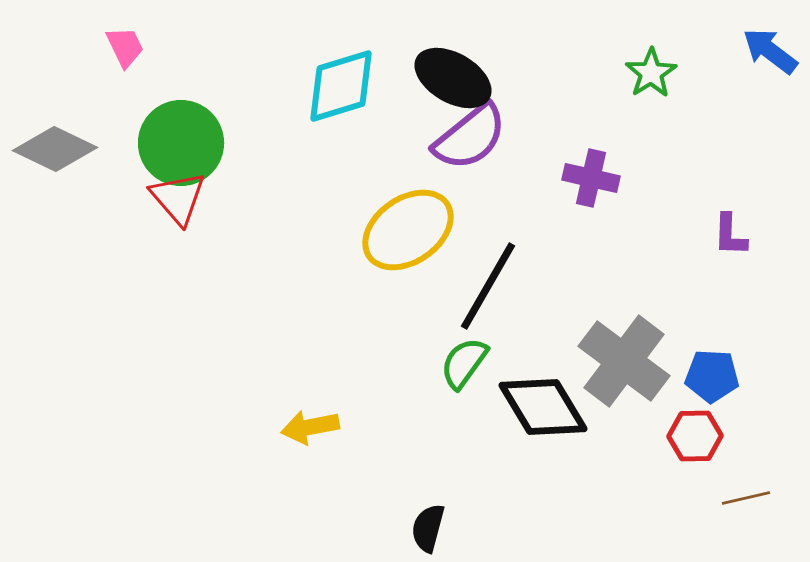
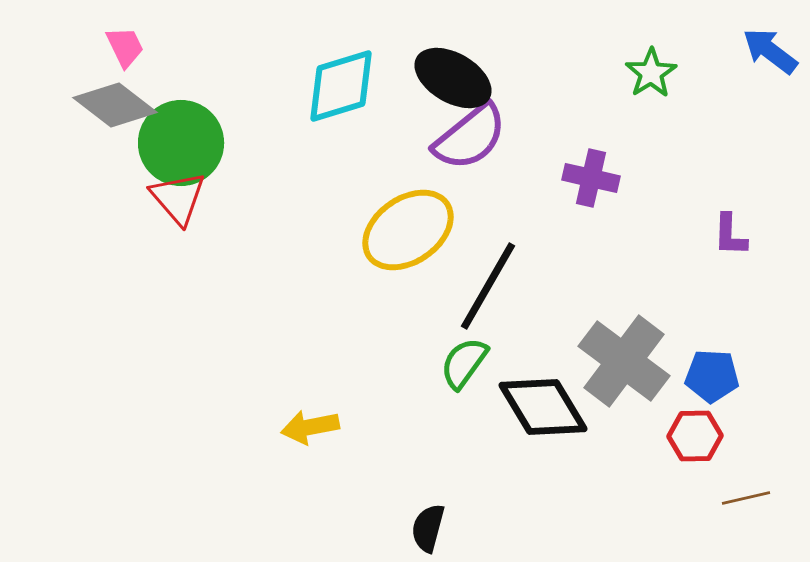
gray diamond: moved 60 px right, 44 px up; rotated 12 degrees clockwise
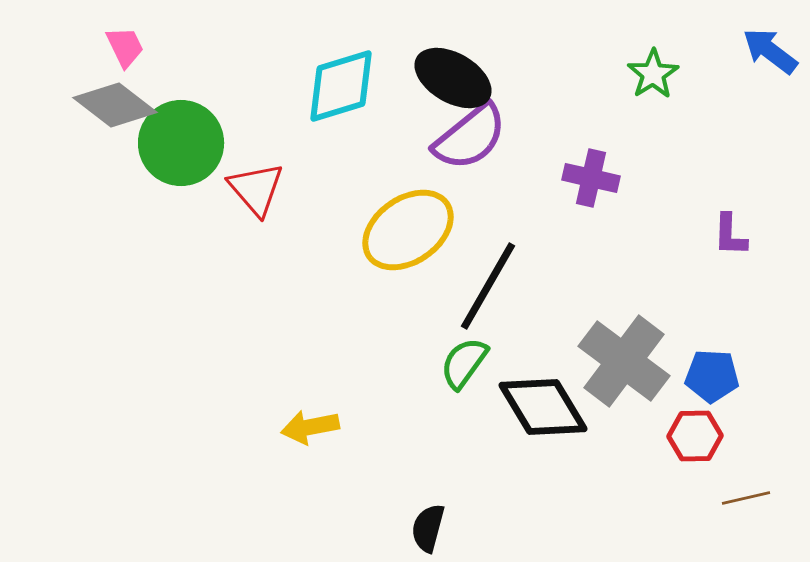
green star: moved 2 px right, 1 px down
red triangle: moved 78 px right, 9 px up
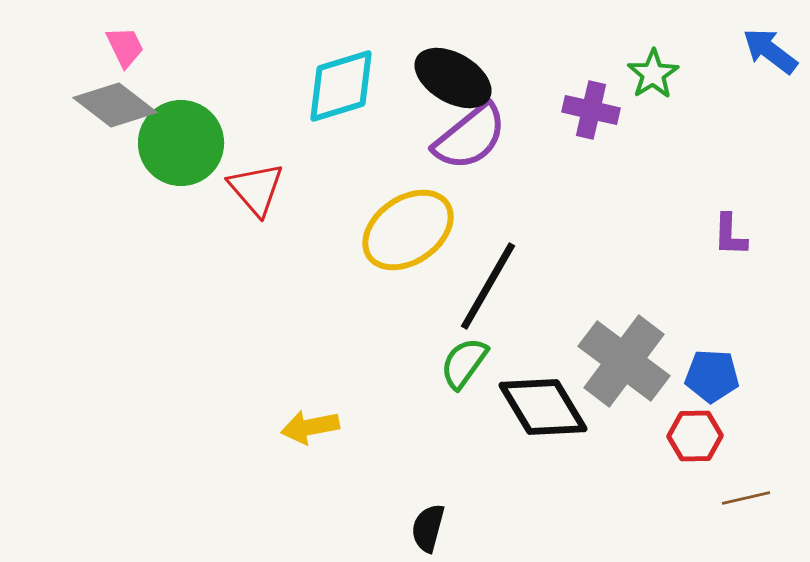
purple cross: moved 68 px up
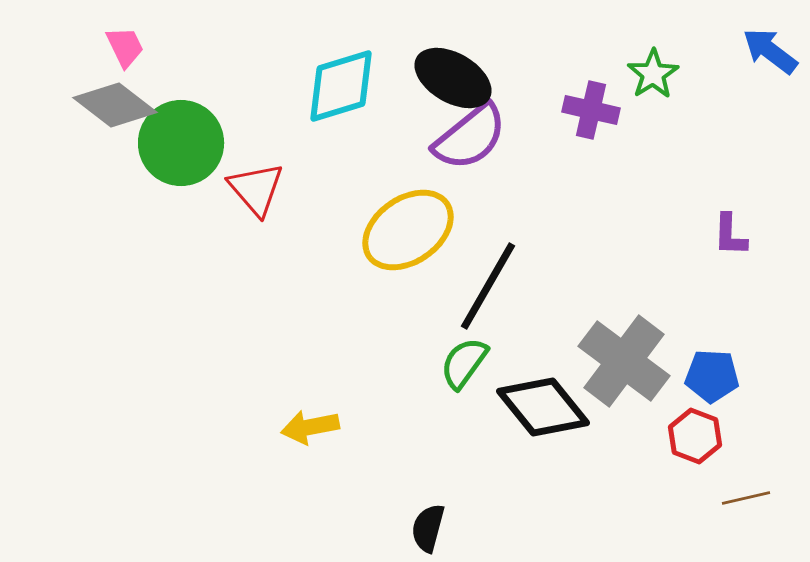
black diamond: rotated 8 degrees counterclockwise
red hexagon: rotated 22 degrees clockwise
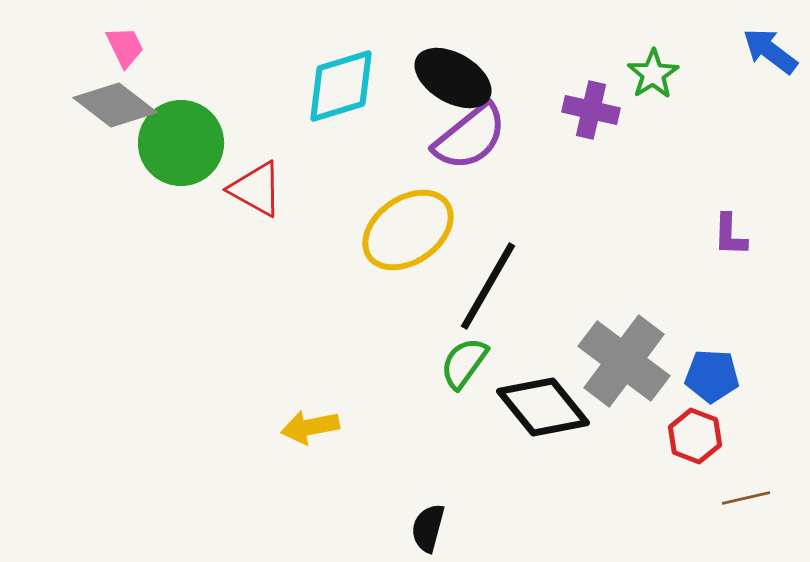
red triangle: rotated 20 degrees counterclockwise
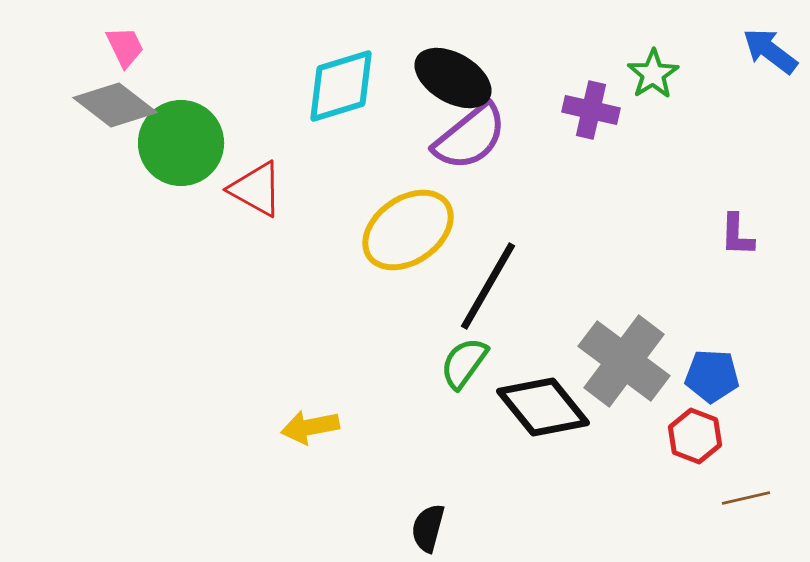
purple L-shape: moved 7 px right
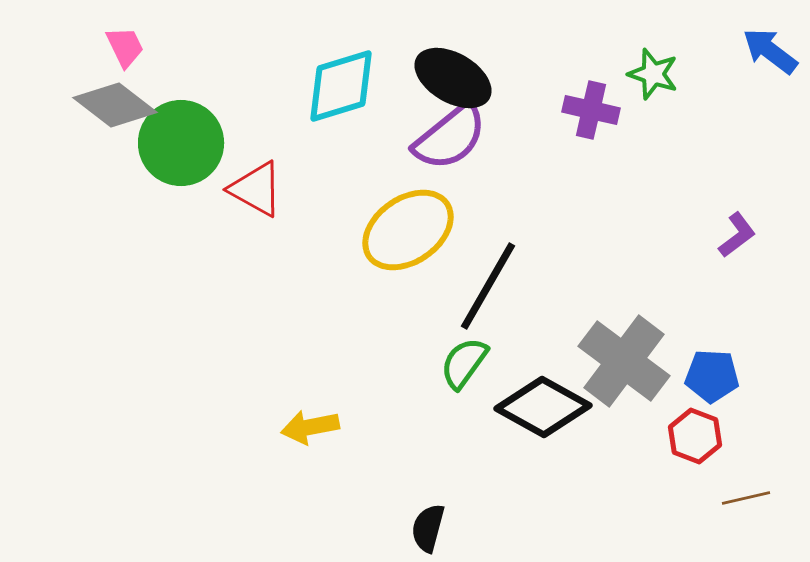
green star: rotated 21 degrees counterclockwise
purple semicircle: moved 20 px left
purple L-shape: rotated 129 degrees counterclockwise
black diamond: rotated 22 degrees counterclockwise
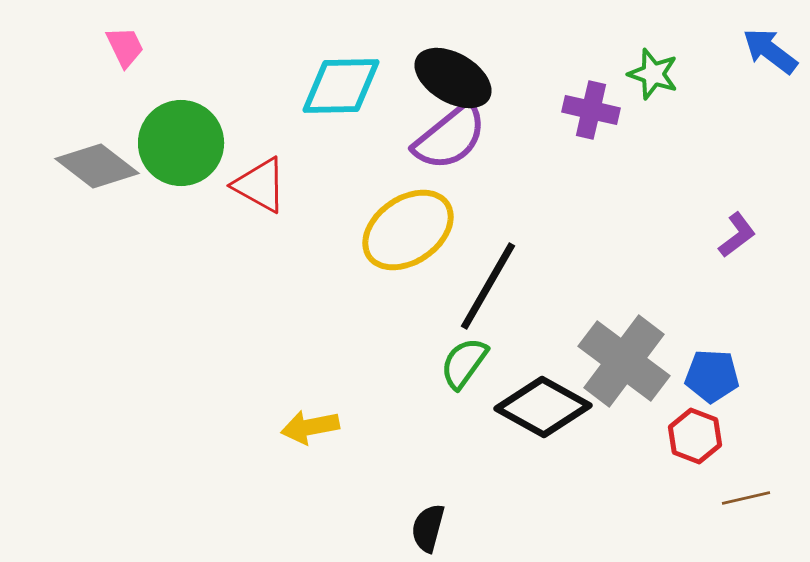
cyan diamond: rotated 16 degrees clockwise
gray diamond: moved 18 px left, 61 px down
red triangle: moved 4 px right, 4 px up
